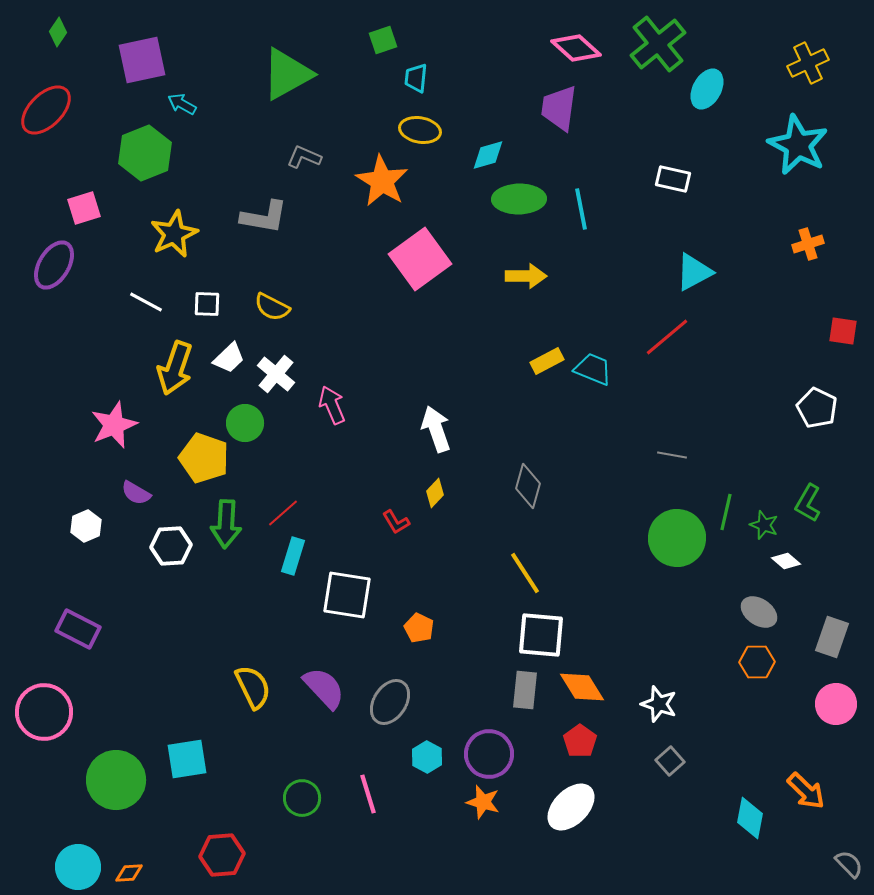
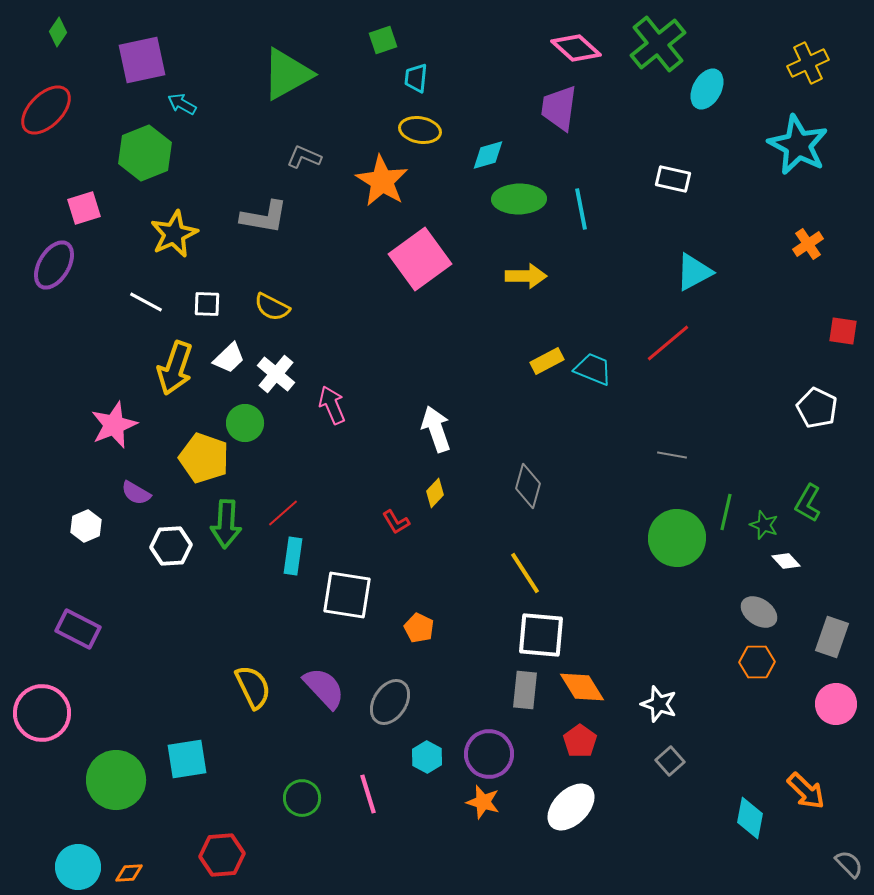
orange cross at (808, 244): rotated 16 degrees counterclockwise
red line at (667, 337): moved 1 px right, 6 px down
cyan rectangle at (293, 556): rotated 9 degrees counterclockwise
white diamond at (786, 561): rotated 8 degrees clockwise
pink circle at (44, 712): moved 2 px left, 1 px down
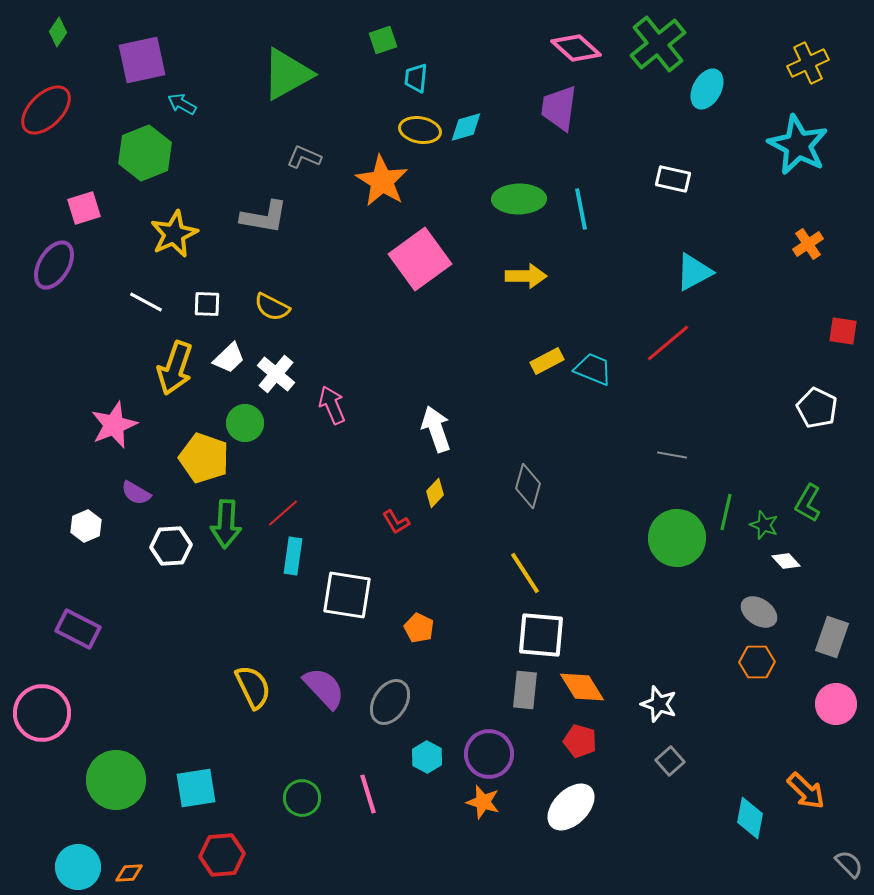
cyan diamond at (488, 155): moved 22 px left, 28 px up
red pentagon at (580, 741): rotated 20 degrees counterclockwise
cyan square at (187, 759): moved 9 px right, 29 px down
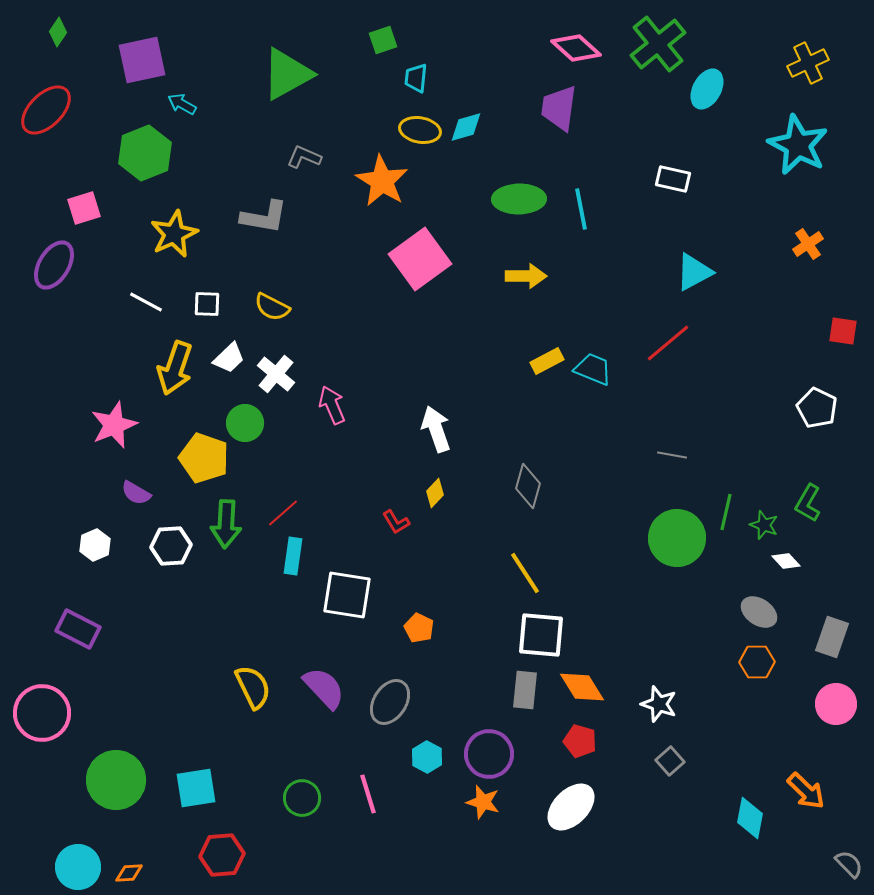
white hexagon at (86, 526): moved 9 px right, 19 px down
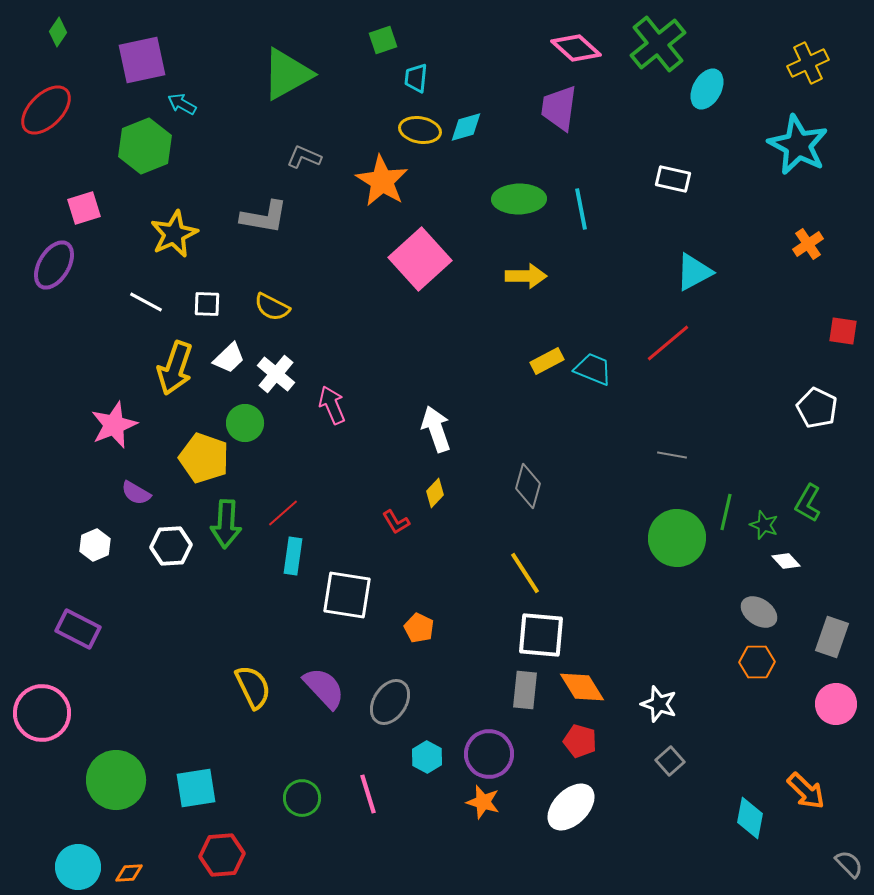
green hexagon at (145, 153): moved 7 px up
pink square at (420, 259): rotated 6 degrees counterclockwise
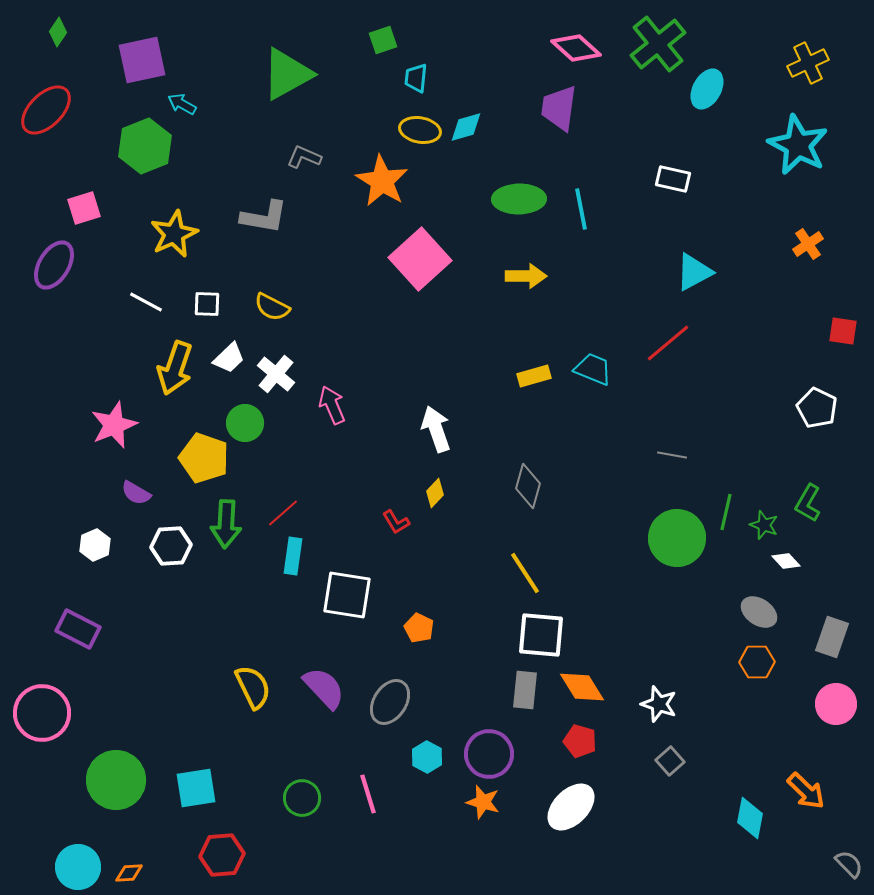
yellow rectangle at (547, 361): moved 13 px left, 15 px down; rotated 12 degrees clockwise
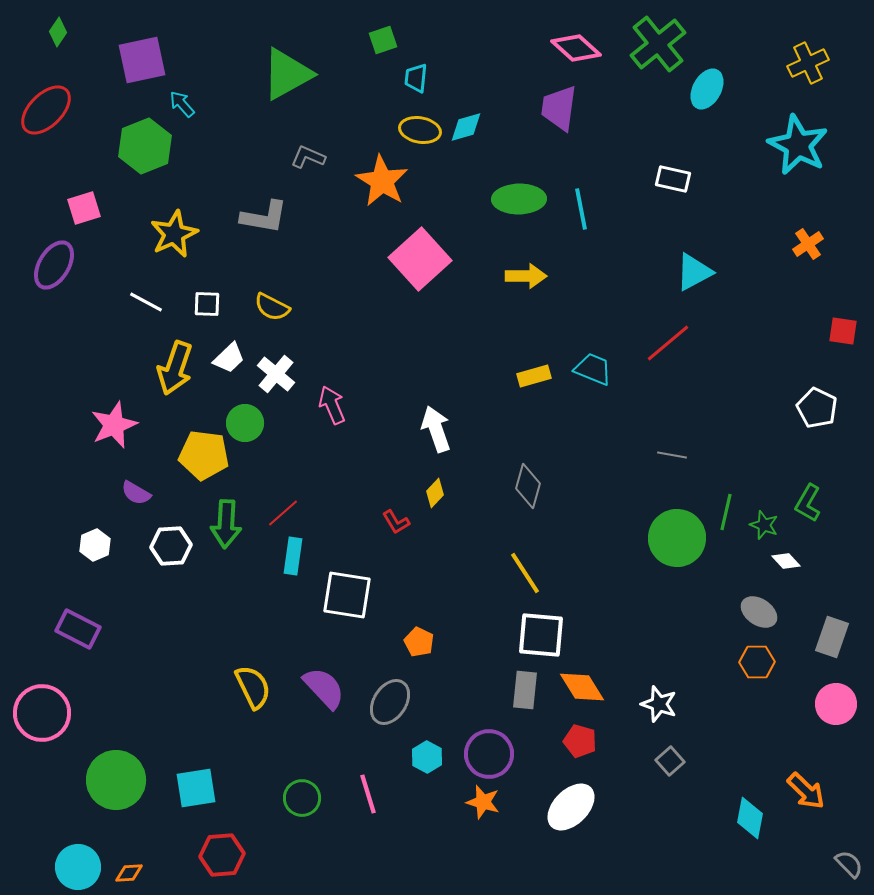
cyan arrow at (182, 104): rotated 20 degrees clockwise
gray L-shape at (304, 157): moved 4 px right
yellow pentagon at (204, 458): moved 3 px up; rotated 12 degrees counterclockwise
orange pentagon at (419, 628): moved 14 px down
